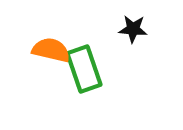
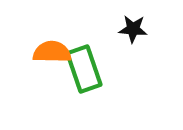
orange semicircle: moved 1 px right, 2 px down; rotated 12 degrees counterclockwise
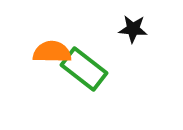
green rectangle: rotated 33 degrees counterclockwise
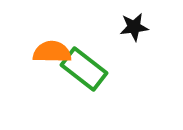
black star: moved 1 px right, 2 px up; rotated 12 degrees counterclockwise
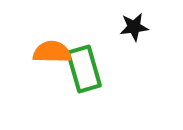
green rectangle: rotated 36 degrees clockwise
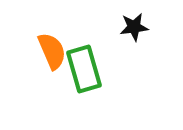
orange semicircle: moved 1 px up; rotated 66 degrees clockwise
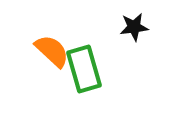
orange semicircle: rotated 24 degrees counterclockwise
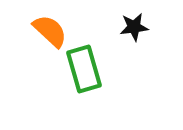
orange semicircle: moved 2 px left, 20 px up
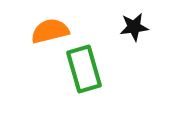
orange semicircle: rotated 57 degrees counterclockwise
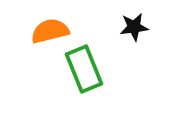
green rectangle: rotated 6 degrees counterclockwise
